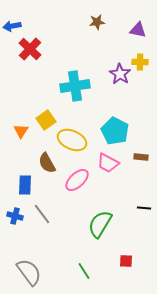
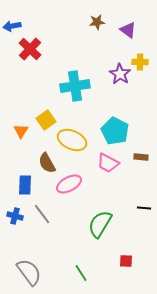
purple triangle: moved 10 px left; rotated 24 degrees clockwise
pink ellipse: moved 8 px left, 4 px down; rotated 15 degrees clockwise
green line: moved 3 px left, 2 px down
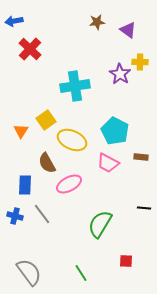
blue arrow: moved 2 px right, 5 px up
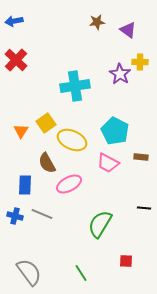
red cross: moved 14 px left, 11 px down
yellow square: moved 3 px down
gray line: rotated 30 degrees counterclockwise
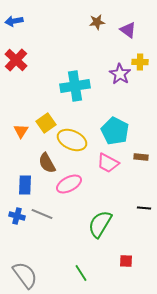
blue cross: moved 2 px right
gray semicircle: moved 4 px left, 3 px down
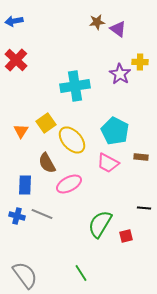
purple triangle: moved 10 px left, 1 px up
yellow ellipse: rotated 24 degrees clockwise
red square: moved 25 px up; rotated 16 degrees counterclockwise
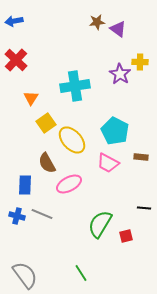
orange triangle: moved 10 px right, 33 px up
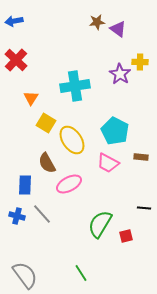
yellow square: rotated 24 degrees counterclockwise
yellow ellipse: rotated 8 degrees clockwise
gray line: rotated 25 degrees clockwise
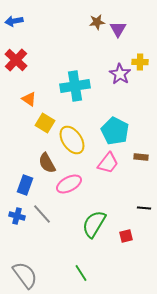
purple triangle: rotated 24 degrees clockwise
orange triangle: moved 2 px left, 1 px down; rotated 28 degrees counterclockwise
yellow square: moved 1 px left
pink trapezoid: rotated 80 degrees counterclockwise
blue rectangle: rotated 18 degrees clockwise
green semicircle: moved 6 px left
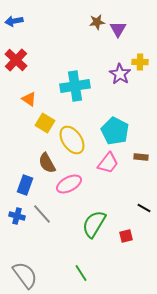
black line: rotated 24 degrees clockwise
